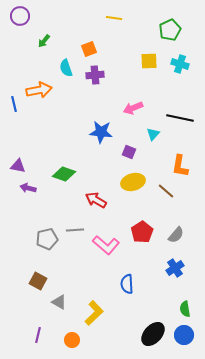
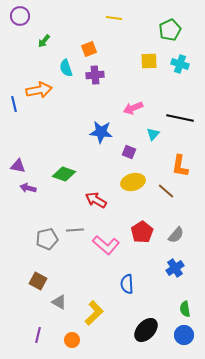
black ellipse: moved 7 px left, 4 px up
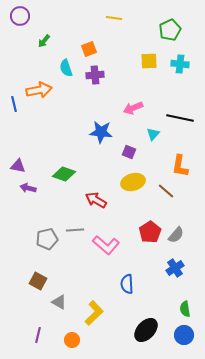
cyan cross: rotated 12 degrees counterclockwise
red pentagon: moved 8 px right
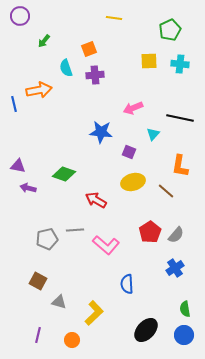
gray triangle: rotated 14 degrees counterclockwise
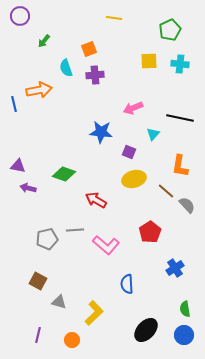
yellow ellipse: moved 1 px right, 3 px up
gray semicircle: moved 11 px right, 30 px up; rotated 84 degrees counterclockwise
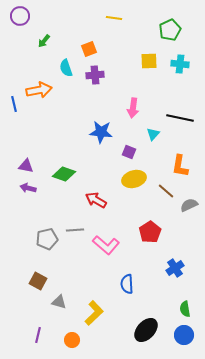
pink arrow: rotated 60 degrees counterclockwise
purple triangle: moved 8 px right
gray semicircle: moved 2 px right; rotated 72 degrees counterclockwise
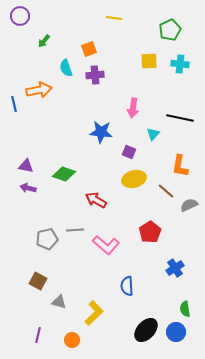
blue semicircle: moved 2 px down
blue circle: moved 8 px left, 3 px up
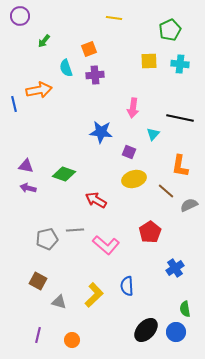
yellow L-shape: moved 18 px up
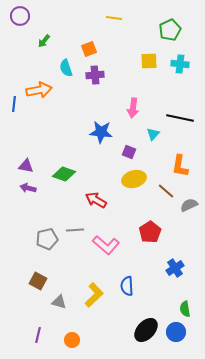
blue line: rotated 21 degrees clockwise
